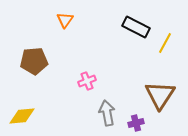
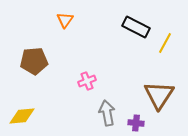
brown triangle: moved 1 px left
purple cross: rotated 21 degrees clockwise
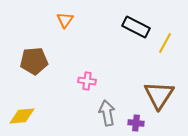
pink cross: rotated 30 degrees clockwise
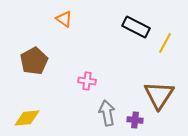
orange triangle: moved 1 px left, 1 px up; rotated 30 degrees counterclockwise
brown pentagon: rotated 24 degrees counterclockwise
yellow diamond: moved 5 px right, 2 px down
purple cross: moved 1 px left, 3 px up
